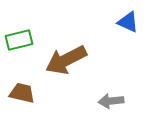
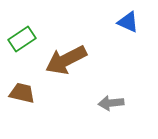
green rectangle: moved 3 px right, 1 px up; rotated 20 degrees counterclockwise
gray arrow: moved 2 px down
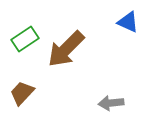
green rectangle: moved 3 px right
brown arrow: moved 11 px up; rotated 18 degrees counterclockwise
brown trapezoid: rotated 60 degrees counterclockwise
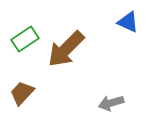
gray arrow: rotated 10 degrees counterclockwise
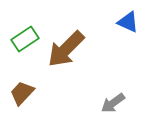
gray arrow: moved 2 px right; rotated 20 degrees counterclockwise
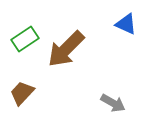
blue triangle: moved 2 px left, 2 px down
gray arrow: rotated 115 degrees counterclockwise
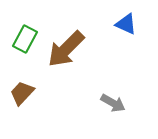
green rectangle: rotated 28 degrees counterclockwise
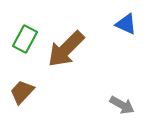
brown trapezoid: moved 1 px up
gray arrow: moved 9 px right, 2 px down
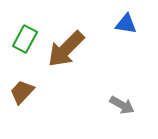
blue triangle: rotated 15 degrees counterclockwise
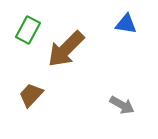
green rectangle: moved 3 px right, 9 px up
brown trapezoid: moved 9 px right, 3 px down
